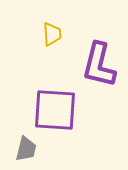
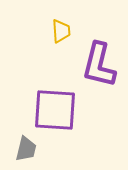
yellow trapezoid: moved 9 px right, 3 px up
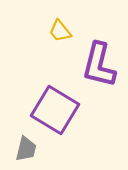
yellow trapezoid: moved 1 px left; rotated 145 degrees clockwise
purple square: rotated 27 degrees clockwise
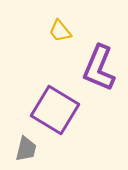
purple L-shape: moved 3 px down; rotated 9 degrees clockwise
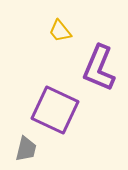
purple square: rotated 6 degrees counterclockwise
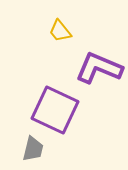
purple L-shape: rotated 90 degrees clockwise
gray trapezoid: moved 7 px right
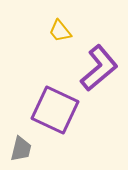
purple L-shape: rotated 117 degrees clockwise
gray trapezoid: moved 12 px left
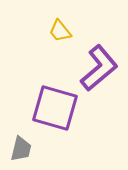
purple square: moved 2 px up; rotated 9 degrees counterclockwise
